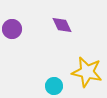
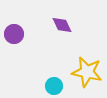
purple circle: moved 2 px right, 5 px down
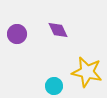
purple diamond: moved 4 px left, 5 px down
purple circle: moved 3 px right
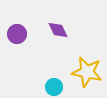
cyan circle: moved 1 px down
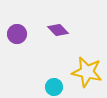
purple diamond: rotated 20 degrees counterclockwise
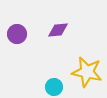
purple diamond: rotated 50 degrees counterclockwise
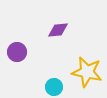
purple circle: moved 18 px down
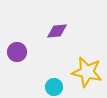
purple diamond: moved 1 px left, 1 px down
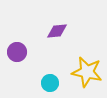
cyan circle: moved 4 px left, 4 px up
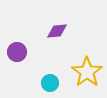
yellow star: rotated 24 degrees clockwise
